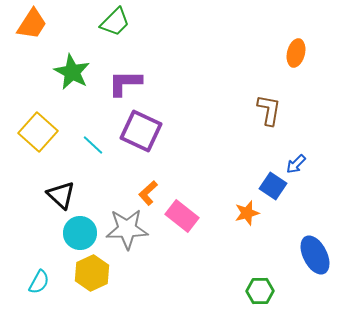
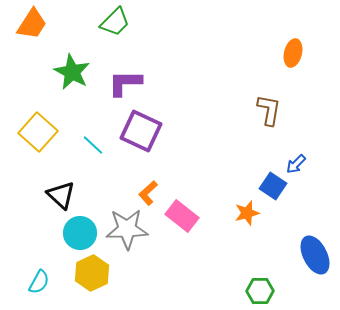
orange ellipse: moved 3 px left
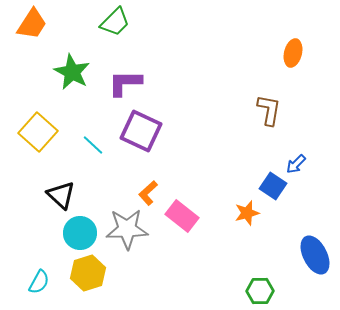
yellow hexagon: moved 4 px left; rotated 8 degrees clockwise
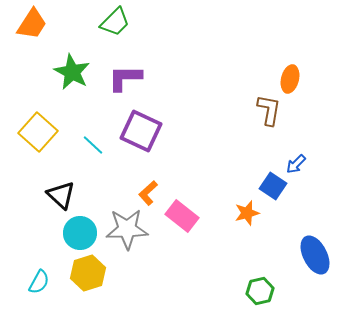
orange ellipse: moved 3 px left, 26 px down
purple L-shape: moved 5 px up
green hexagon: rotated 12 degrees counterclockwise
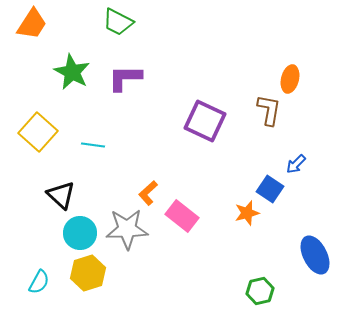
green trapezoid: moved 3 px right; rotated 72 degrees clockwise
purple square: moved 64 px right, 10 px up
cyan line: rotated 35 degrees counterclockwise
blue square: moved 3 px left, 3 px down
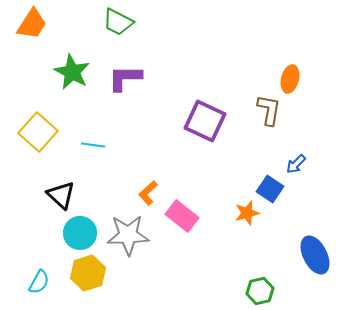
gray star: moved 1 px right, 6 px down
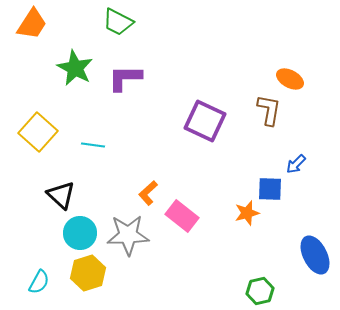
green star: moved 3 px right, 4 px up
orange ellipse: rotated 76 degrees counterclockwise
blue square: rotated 32 degrees counterclockwise
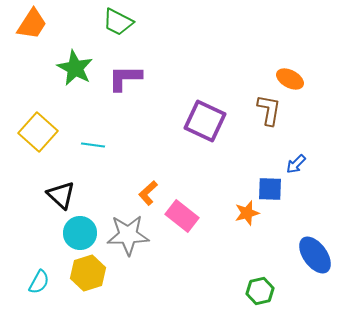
blue ellipse: rotated 9 degrees counterclockwise
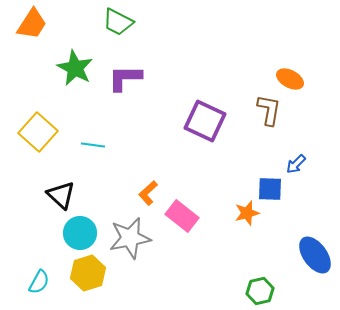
gray star: moved 2 px right, 3 px down; rotated 9 degrees counterclockwise
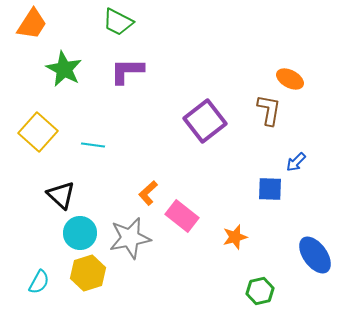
green star: moved 11 px left, 1 px down
purple L-shape: moved 2 px right, 7 px up
purple square: rotated 27 degrees clockwise
blue arrow: moved 2 px up
orange star: moved 12 px left, 24 px down
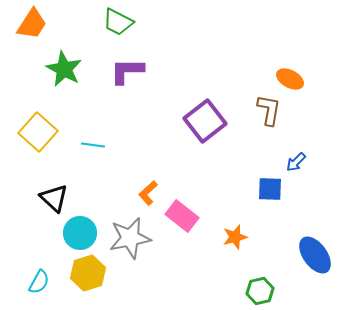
black triangle: moved 7 px left, 3 px down
